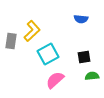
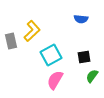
gray rectangle: rotated 21 degrees counterclockwise
cyan square: moved 3 px right, 1 px down
green semicircle: rotated 48 degrees counterclockwise
pink semicircle: rotated 18 degrees counterclockwise
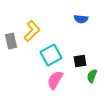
black square: moved 4 px left, 4 px down
green semicircle: rotated 16 degrees counterclockwise
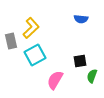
yellow L-shape: moved 1 px left, 3 px up
cyan square: moved 16 px left
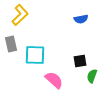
blue semicircle: rotated 16 degrees counterclockwise
yellow L-shape: moved 11 px left, 13 px up
gray rectangle: moved 3 px down
cyan square: rotated 30 degrees clockwise
pink semicircle: moved 1 px left; rotated 102 degrees clockwise
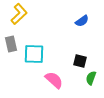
yellow L-shape: moved 1 px left, 1 px up
blue semicircle: moved 1 px right, 2 px down; rotated 24 degrees counterclockwise
cyan square: moved 1 px left, 1 px up
black square: rotated 24 degrees clockwise
green semicircle: moved 1 px left, 2 px down
